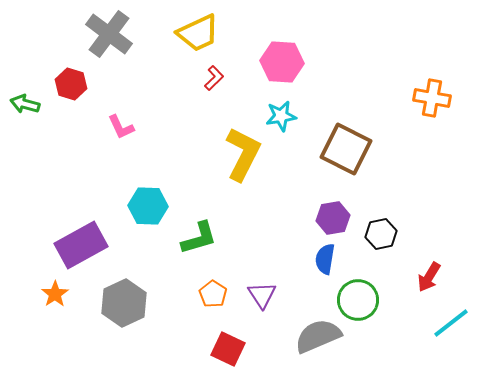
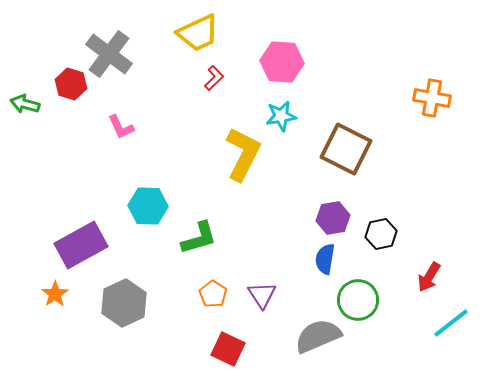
gray cross: moved 20 px down
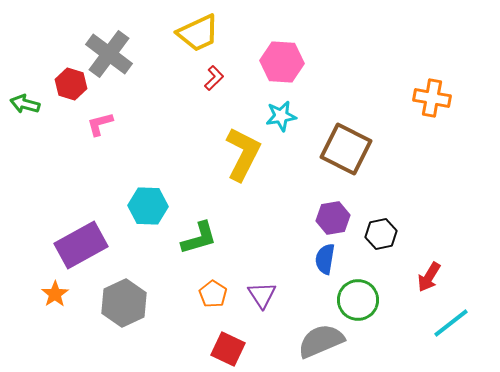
pink L-shape: moved 21 px left, 3 px up; rotated 100 degrees clockwise
gray semicircle: moved 3 px right, 5 px down
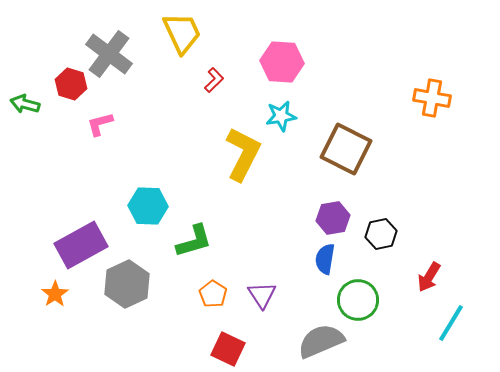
yellow trapezoid: moved 16 px left; rotated 90 degrees counterclockwise
red L-shape: moved 2 px down
green L-shape: moved 5 px left, 3 px down
gray hexagon: moved 3 px right, 19 px up
cyan line: rotated 21 degrees counterclockwise
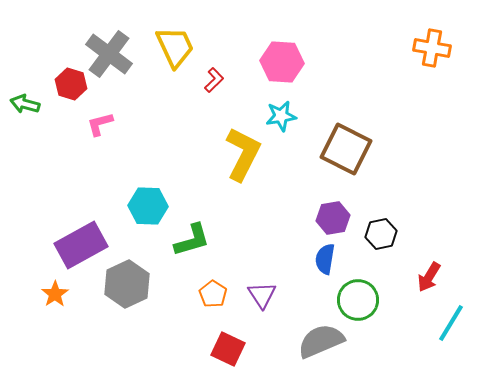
yellow trapezoid: moved 7 px left, 14 px down
orange cross: moved 50 px up
green L-shape: moved 2 px left, 1 px up
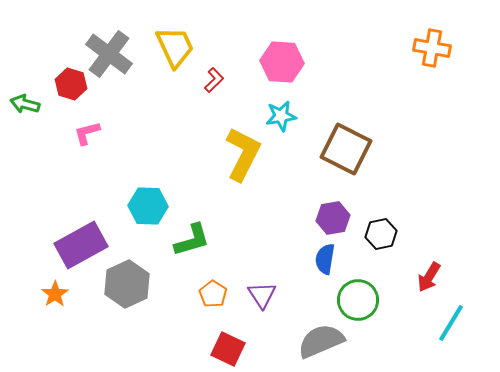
pink L-shape: moved 13 px left, 9 px down
